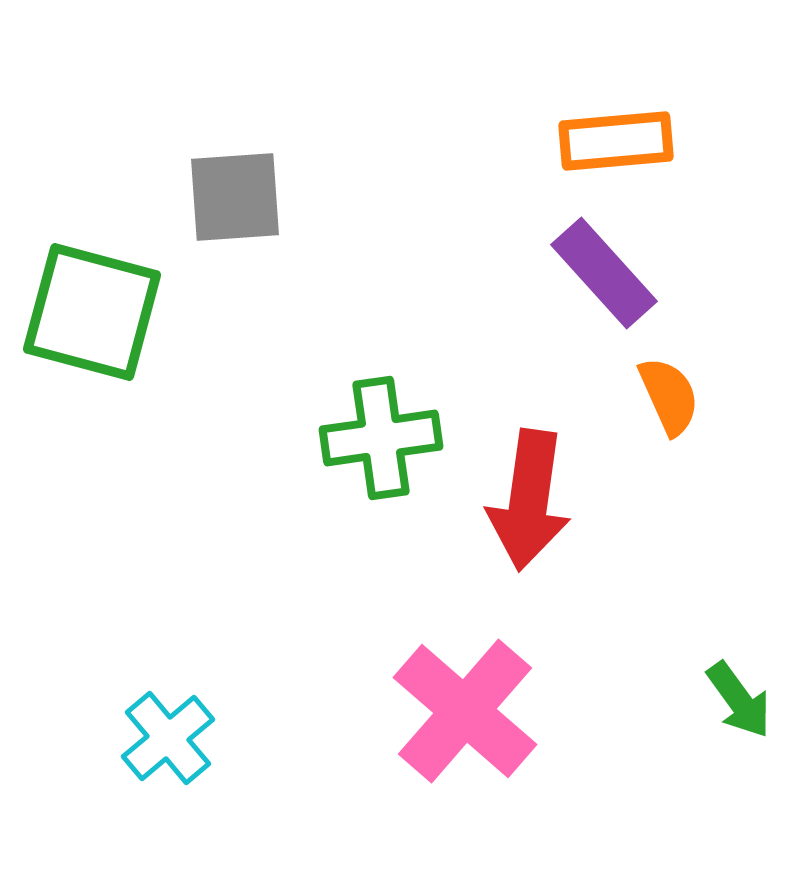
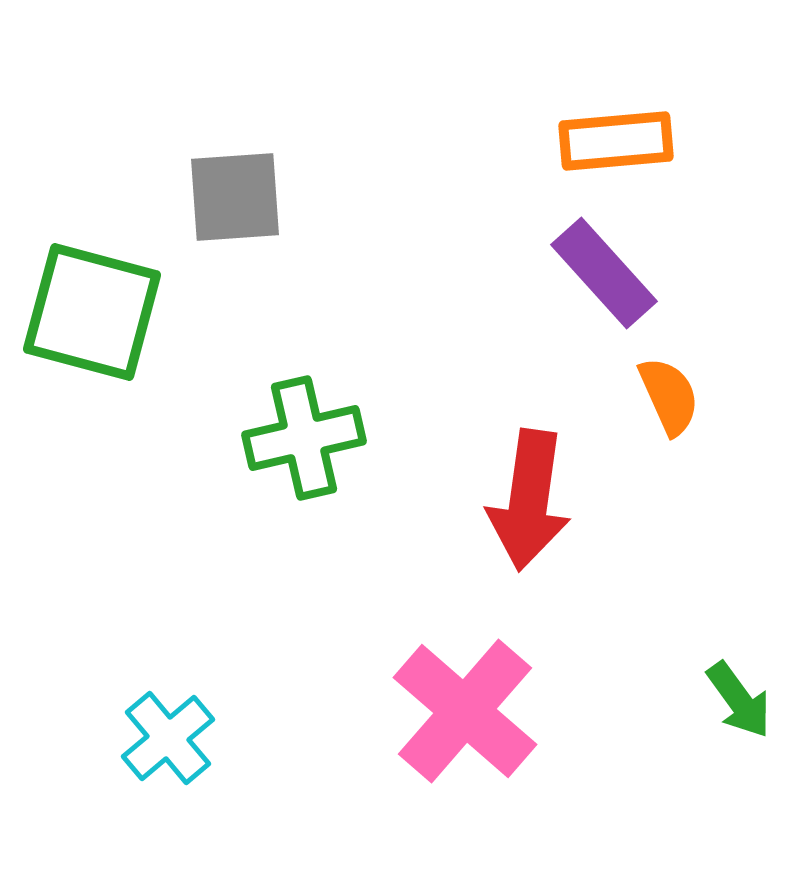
green cross: moved 77 px left; rotated 5 degrees counterclockwise
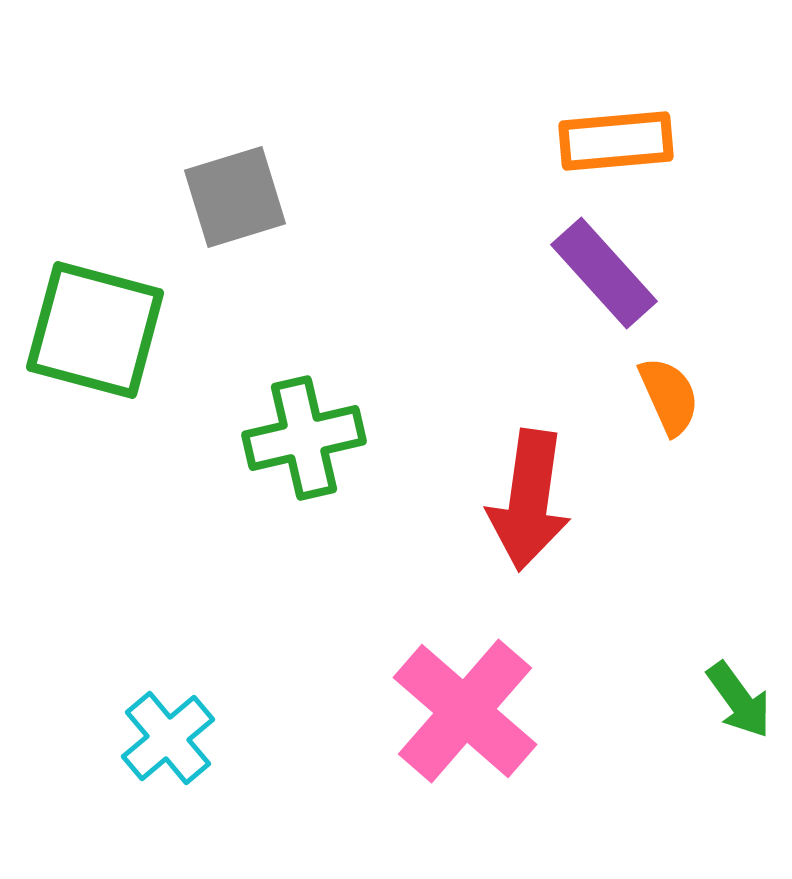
gray square: rotated 13 degrees counterclockwise
green square: moved 3 px right, 18 px down
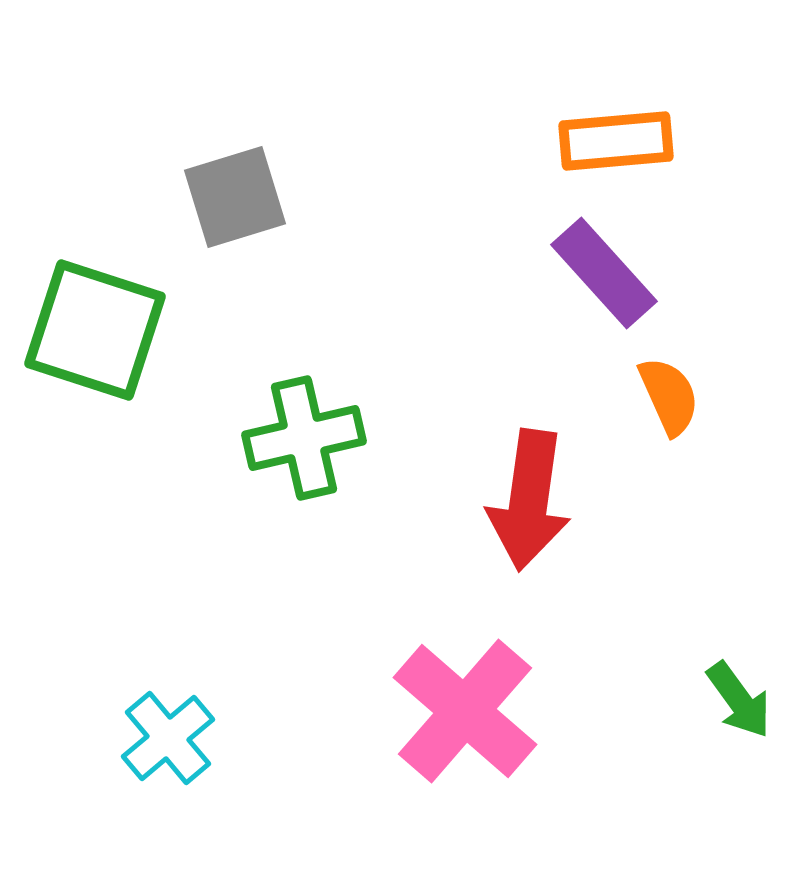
green square: rotated 3 degrees clockwise
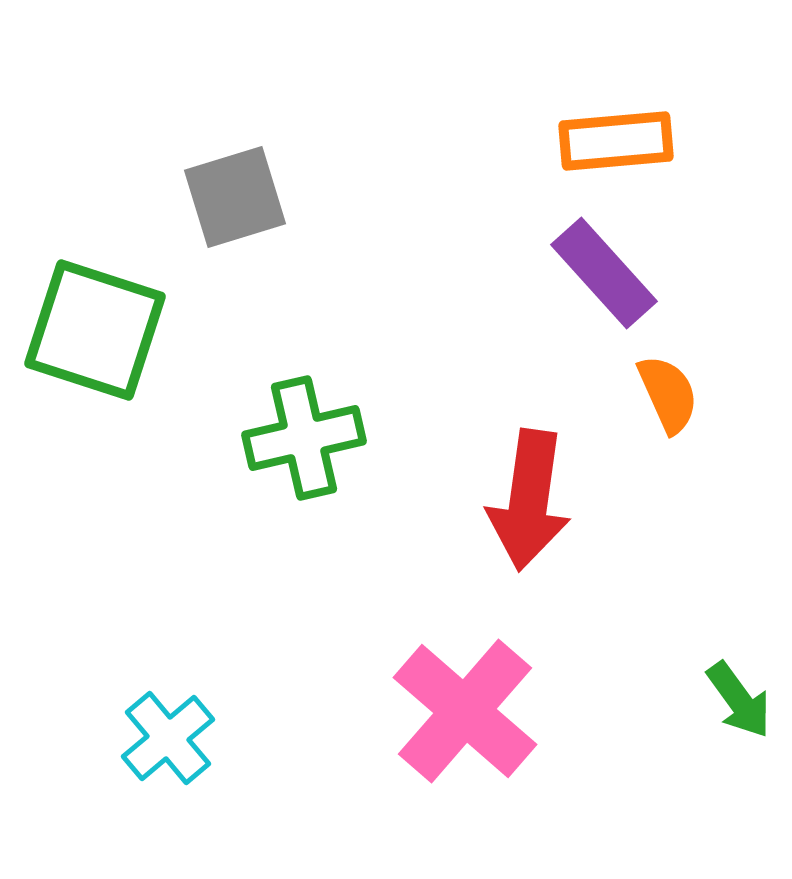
orange semicircle: moved 1 px left, 2 px up
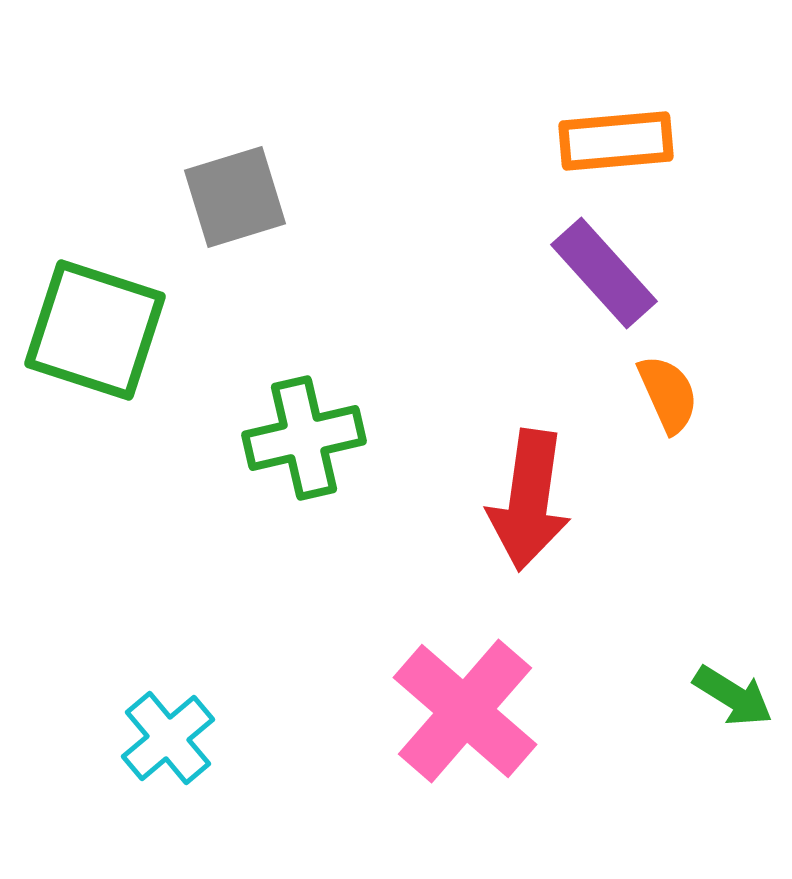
green arrow: moved 6 px left, 4 px up; rotated 22 degrees counterclockwise
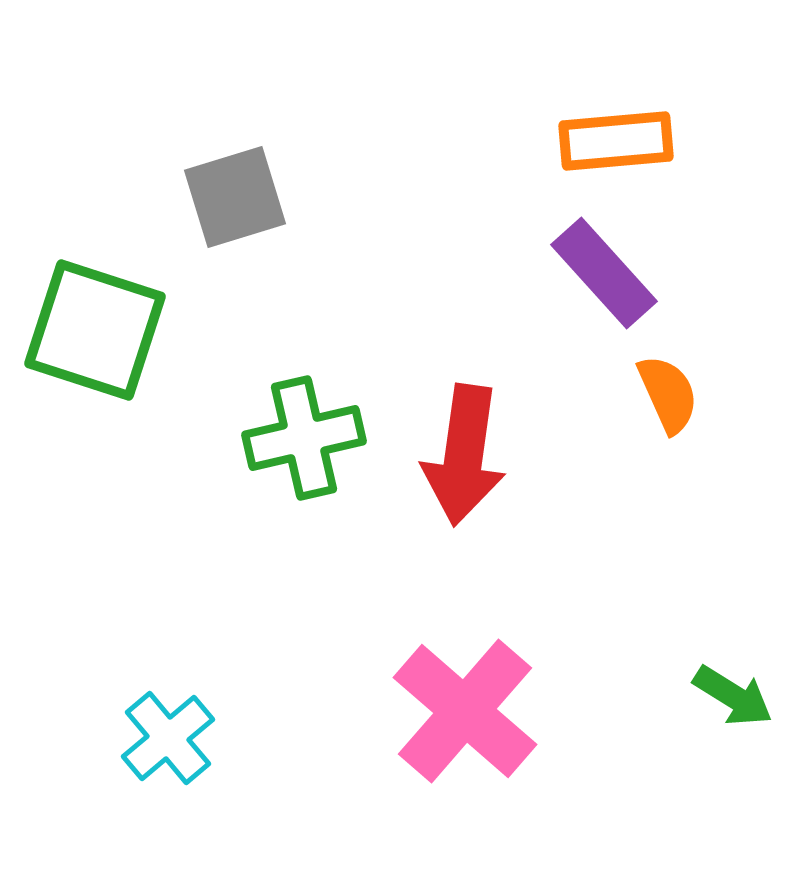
red arrow: moved 65 px left, 45 px up
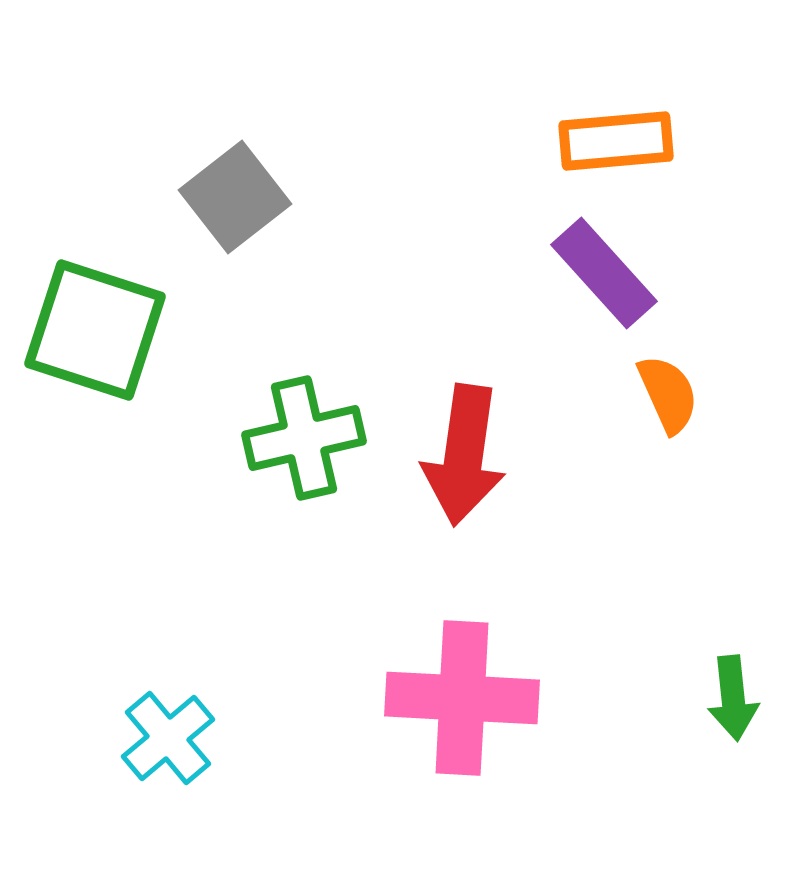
gray square: rotated 21 degrees counterclockwise
green arrow: moved 2 px down; rotated 52 degrees clockwise
pink cross: moved 3 px left, 13 px up; rotated 38 degrees counterclockwise
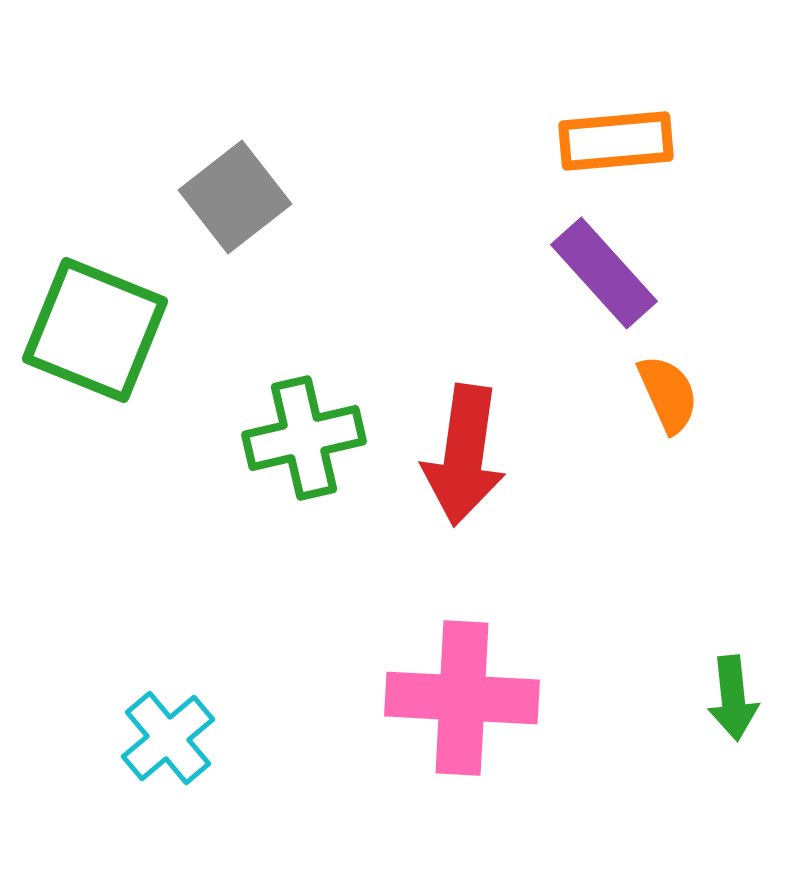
green square: rotated 4 degrees clockwise
